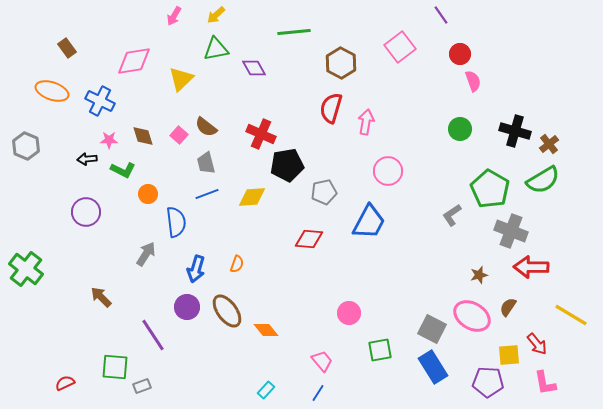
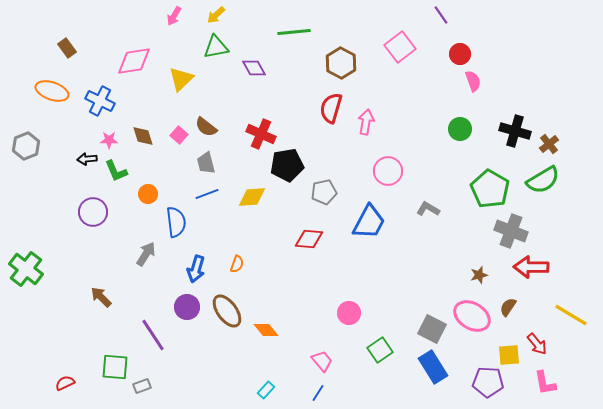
green triangle at (216, 49): moved 2 px up
gray hexagon at (26, 146): rotated 16 degrees clockwise
green L-shape at (123, 170): moved 7 px left, 1 px down; rotated 40 degrees clockwise
purple circle at (86, 212): moved 7 px right
gray L-shape at (452, 215): moved 24 px left, 6 px up; rotated 65 degrees clockwise
green square at (380, 350): rotated 25 degrees counterclockwise
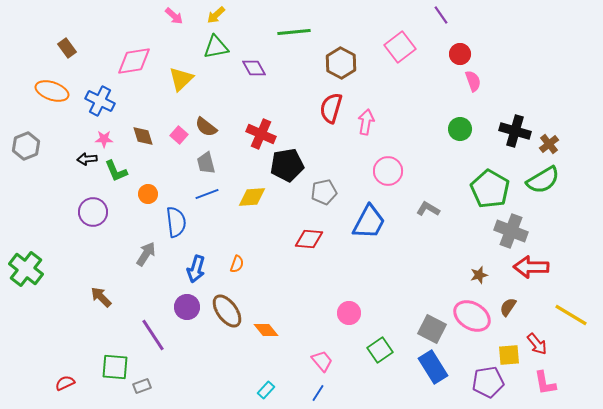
pink arrow at (174, 16): rotated 78 degrees counterclockwise
pink star at (109, 140): moved 5 px left, 1 px up
purple pentagon at (488, 382): rotated 12 degrees counterclockwise
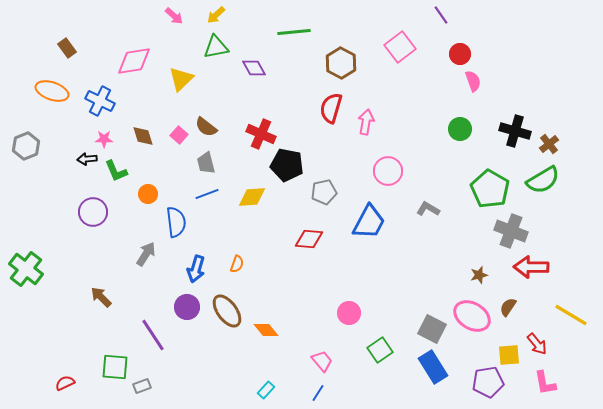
black pentagon at (287, 165): rotated 20 degrees clockwise
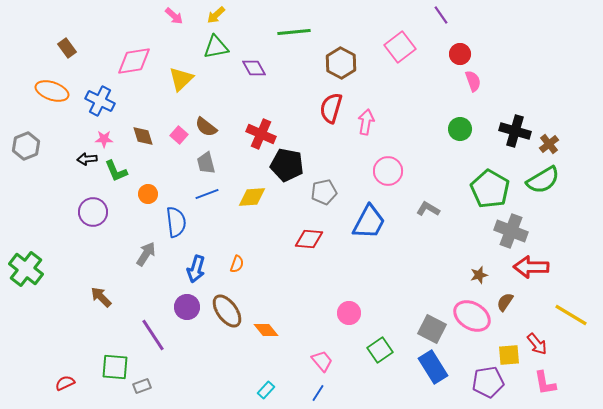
brown semicircle at (508, 307): moved 3 px left, 5 px up
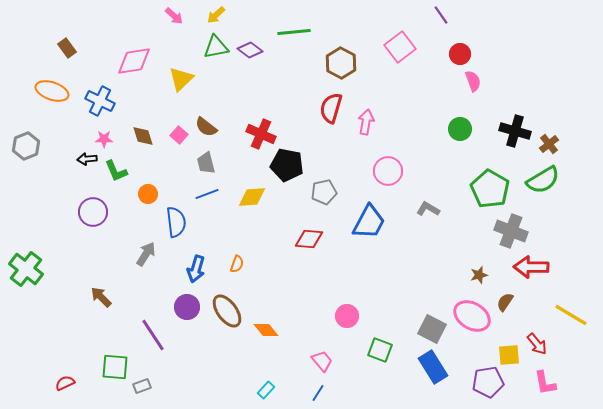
purple diamond at (254, 68): moved 4 px left, 18 px up; rotated 25 degrees counterclockwise
pink circle at (349, 313): moved 2 px left, 3 px down
green square at (380, 350): rotated 35 degrees counterclockwise
